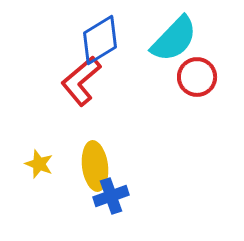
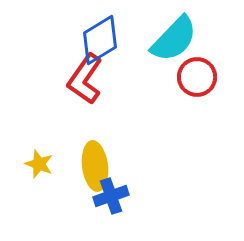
red L-shape: moved 4 px right, 2 px up; rotated 15 degrees counterclockwise
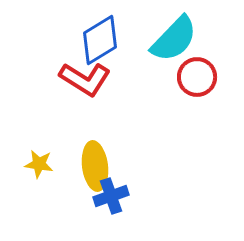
red L-shape: rotated 93 degrees counterclockwise
yellow star: rotated 12 degrees counterclockwise
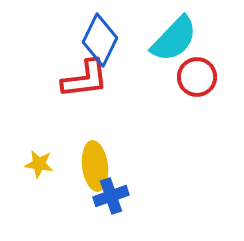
blue diamond: rotated 33 degrees counterclockwise
red L-shape: rotated 39 degrees counterclockwise
